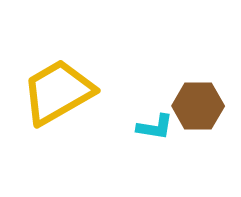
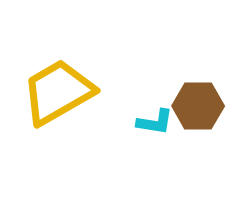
cyan L-shape: moved 5 px up
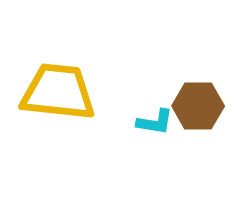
yellow trapezoid: rotated 36 degrees clockwise
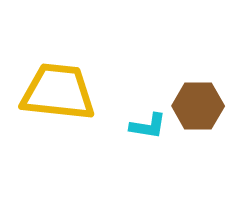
cyan L-shape: moved 7 px left, 4 px down
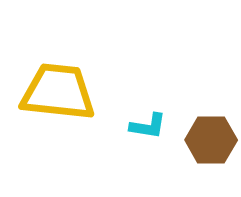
brown hexagon: moved 13 px right, 34 px down
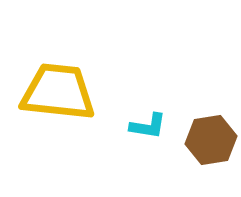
brown hexagon: rotated 9 degrees counterclockwise
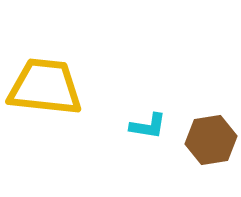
yellow trapezoid: moved 13 px left, 5 px up
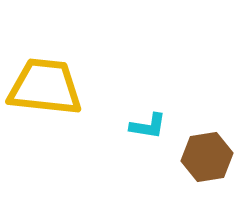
brown hexagon: moved 4 px left, 17 px down
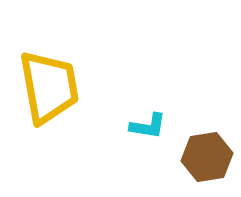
yellow trapezoid: moved 4 px right; rotated 74 degrees clockwise
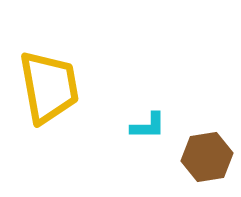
cyan L-shape: rotated 9 degrees counterclockwise
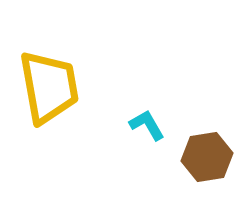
cyan L-shape: moved 1 px left, 1 px up; rotated 120 degrees counterclockwise
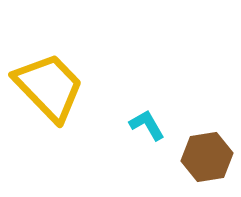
yellow trapezoid: rotated 34 degrees counterclockwise
